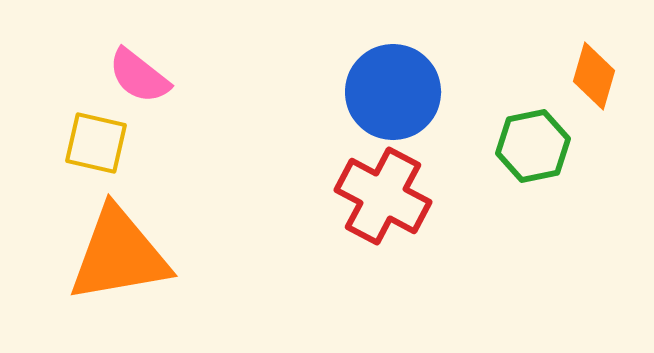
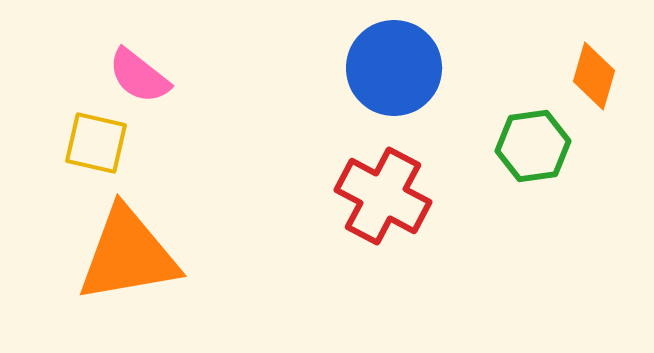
blue circle: moved 1 px right, 24 px up
green hexagon: rotated 4 degrees clockwise
orange triangle: moved 9 px right
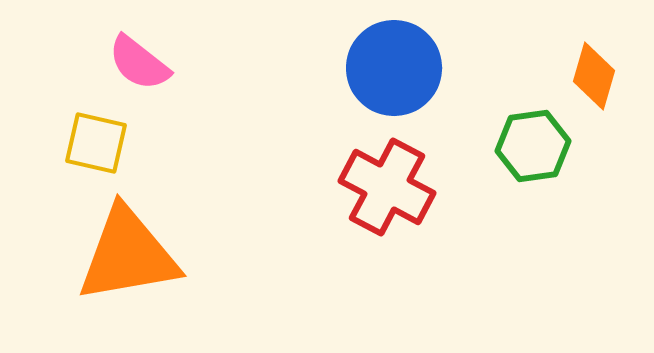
pink semicircle: moved 13 px up
red cross: moved 4 px right, 9 px up
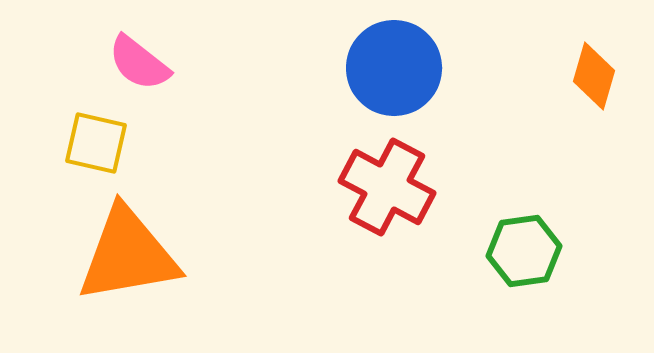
green hexagon: moved 9 px left, 105 px down
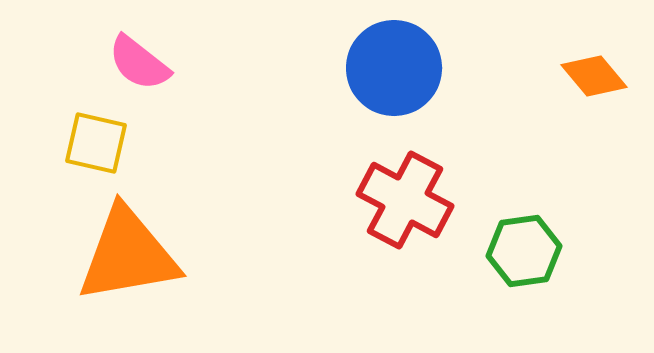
orange diamond: rotated 56 degrees counterclockwise
red cross: moved 18 px right, 13 px down
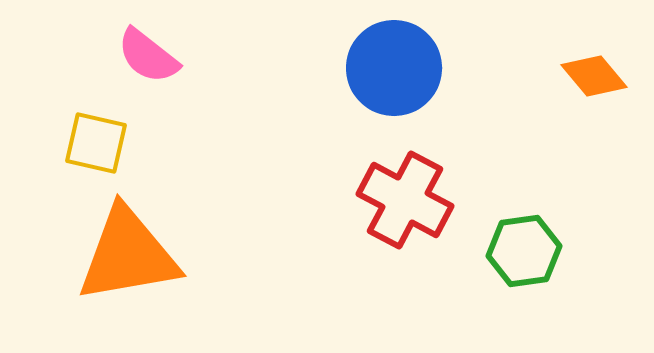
pink semicircle: moved 9 px right, 7 px up
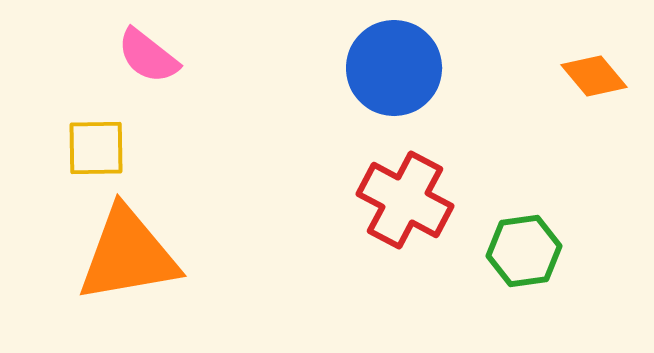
yellow square: moved 5 px down; rotated 14 degrees counterclockwise
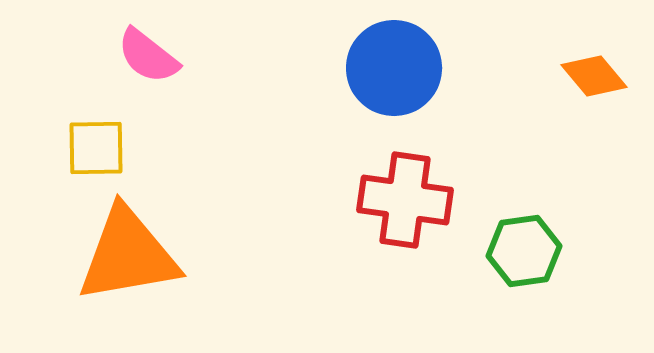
red cross: rotated 20 degrees counterclockwise
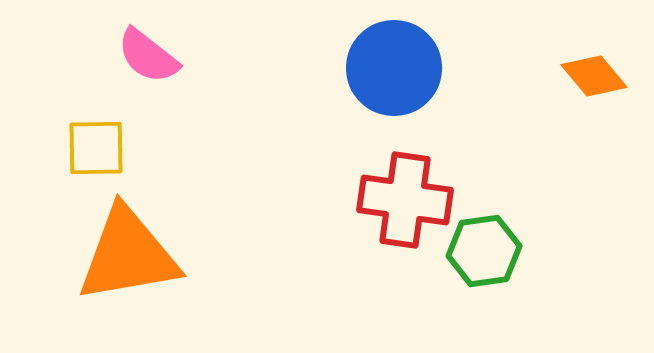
green hexagon: moved 40 px left
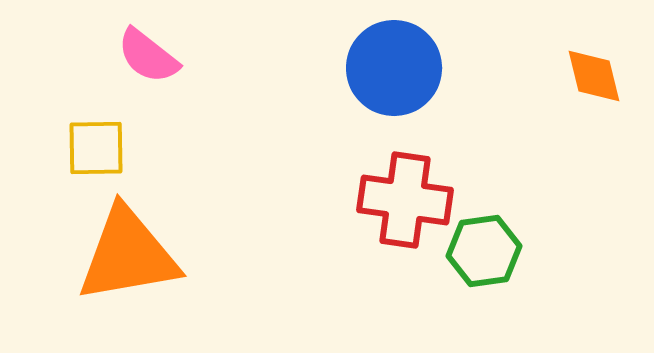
orange diamond: rotated 26 degrees clockwise
